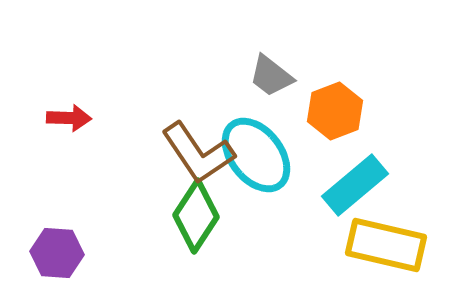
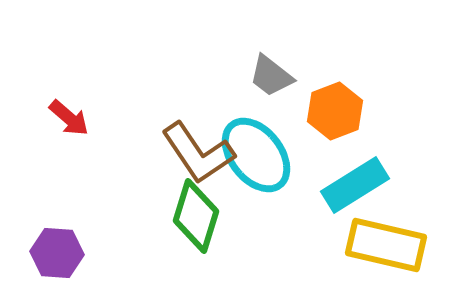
red arrow: rotated 39 degrees clockwise
cyan rectangle: rotated 8 degrees clockwise
green diamond: rotated 16 degrees counterclockwise
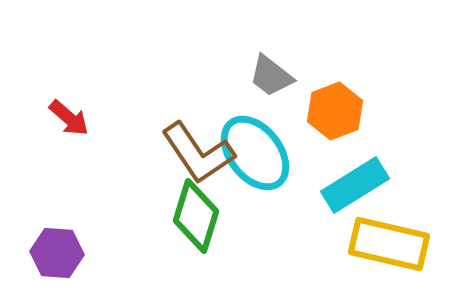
cyan ellipse: moved 1 px left, 2 px up
yellow rectangle: moved 3 px right, 1 px up
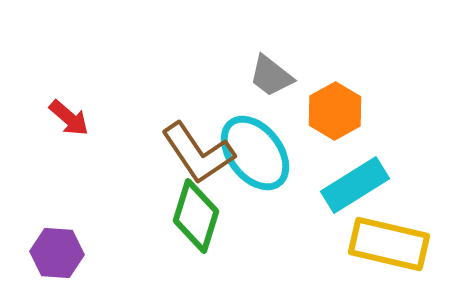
orange hexagon: rotated 8 degrees counterclockwise
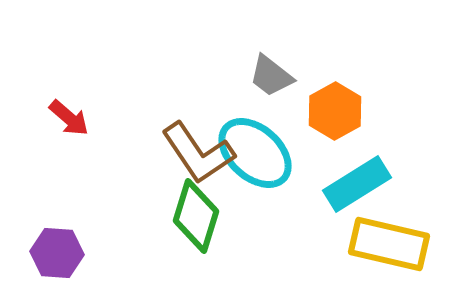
cyan ellipse: rotated 10 degrees counterclockwise
cyan rectangle: moved 2 px right, 1 px up
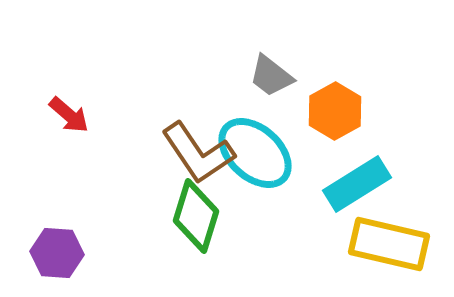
red arrow: moved 3 px up
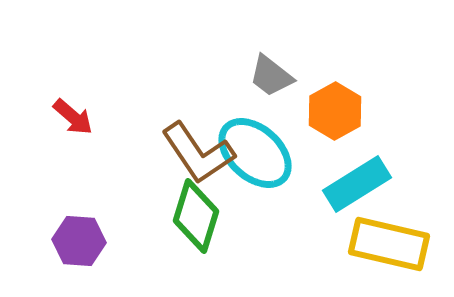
red arrow: moved 4 px right, 2 px down
purple hexagon: moved 22 px right, 12 px up
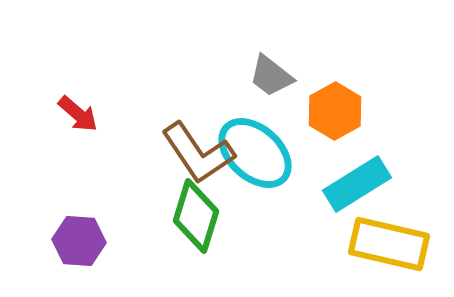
red arrow: moved 5 px right, 3 px up
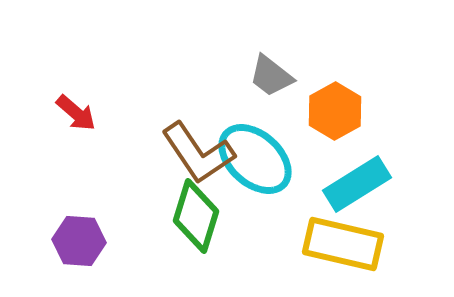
red arrow: moved 2 px left, 1 px up
cyan ellipse: moved 6 px down
yellow rectangle: moved 46 px left
